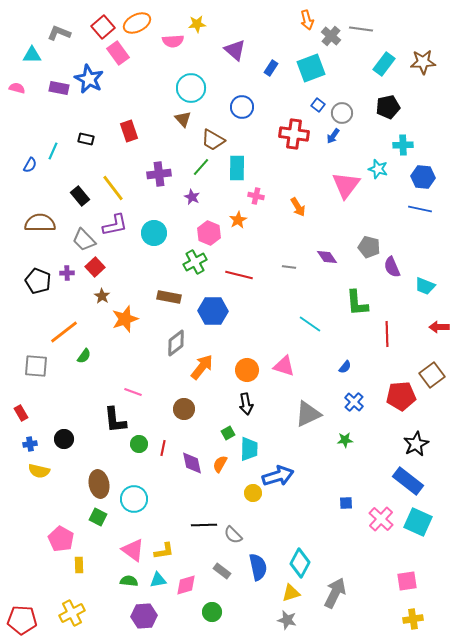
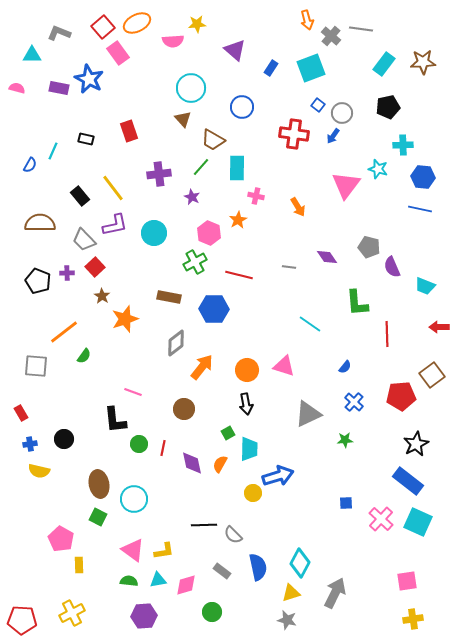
blue hexagon at (213, 311): moved 1 px right, 2 px up
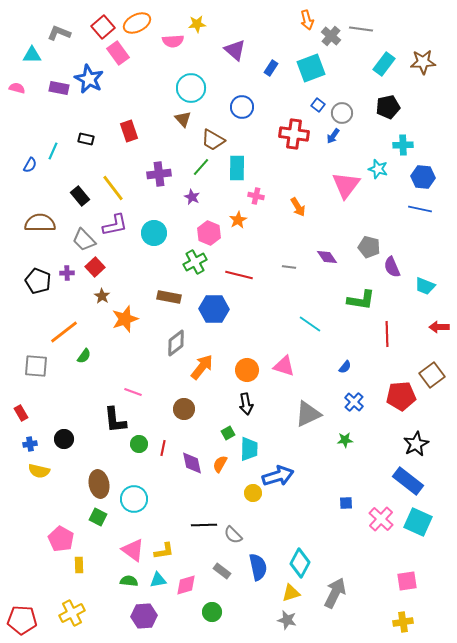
green L-shape at (357, 303): moved 4 px right, 3 px up; rotated 76 degrees counterclockwise
yellow cross at (413, 619): moved 10 px left, 3 px down
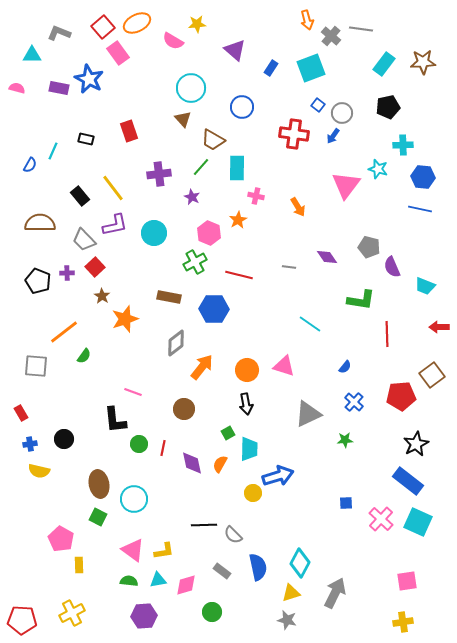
pink semicircle at (173, 41): rotated 35 degrees clockwise
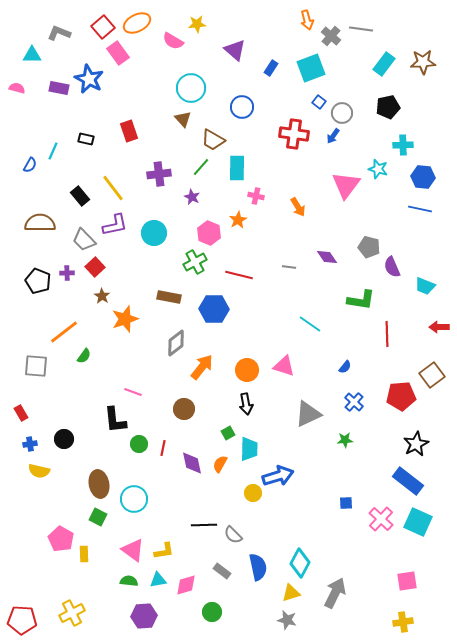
blue square at (318, 105): moved 1 px right, 3 px up
yellow rectangle at (79, 565): moved 5 px right, 11 px up
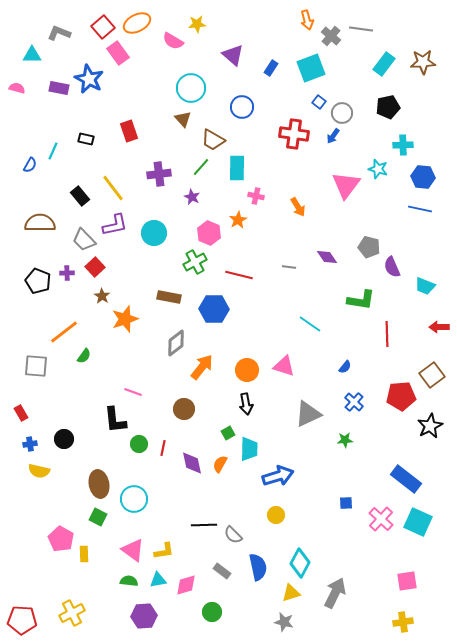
purple triangle at (235, 50): moved 2 px left, 5 px down
black star at (416, 444): moved 14 px right, 18 px up
blue rectangle at (408, 481): moved 2 px left, 2 px up
yellow circle at (253, 493): moved 23 px right, 22 px down
gray star at (287, 620): moved 3 px left, 2 px down
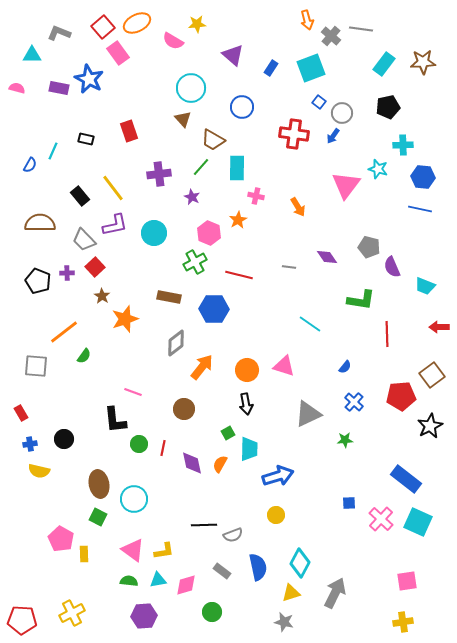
blue square at (346, 503): moved 3 px right
gray semicircle at (233, 535): rotated 66 degrees counterclockwise
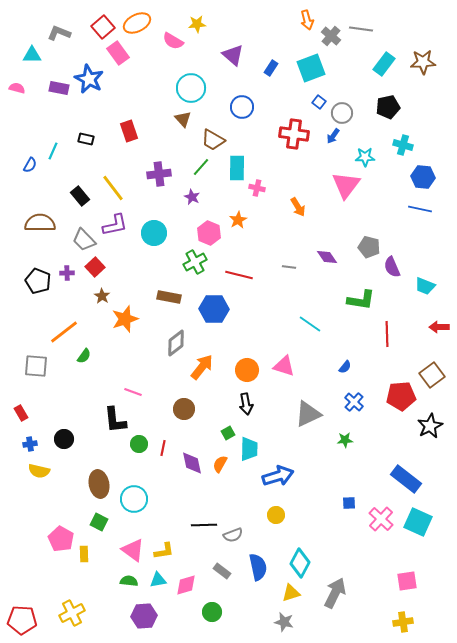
cyan cross at (403, 145): rotated 18 degrees clockwise
cyan star at (378, 169): moved 13 px left, 12 px up; rotated 18 degrees counterclockwise
pink cross at (256, 196): moved 1 px right, 8 px up
green square at (98, 517): moved 1 px right, 5 px down
